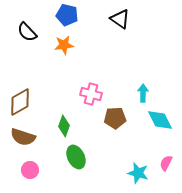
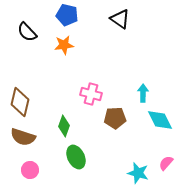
brown diamond: rotated 48 degrees counterclockwise
pink semicircle: rotated 14 degrees clockwise
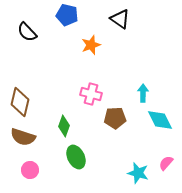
orange star: moved 27 px right; rotated 12 degrees counterclockwise
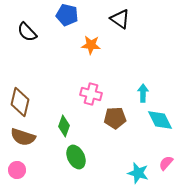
orange star: rotated 24 degrees clockwise
pink circle: moved 13 px left
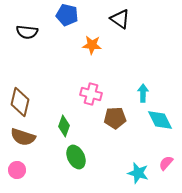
black semicircle: rotated 40 degrees counterclockwise
orange star: moved 1 px right
